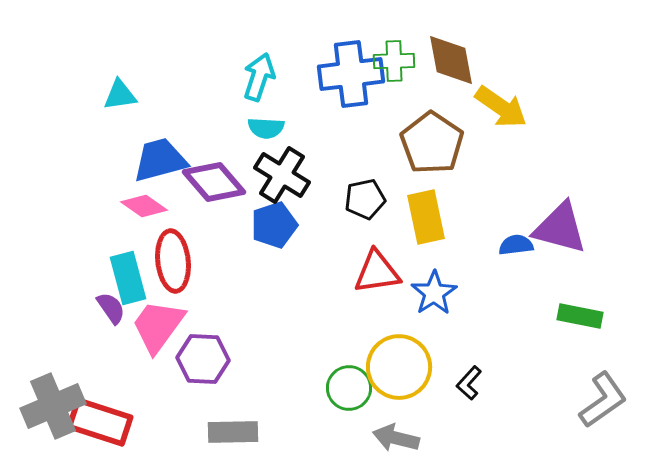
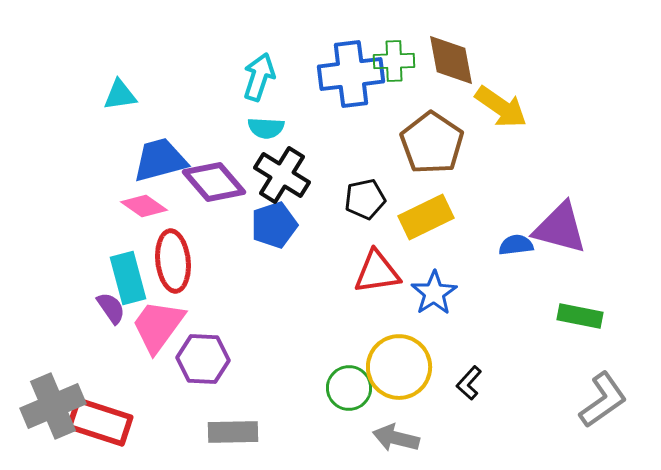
yellow rectangle: rotated 76 degrees clockwise
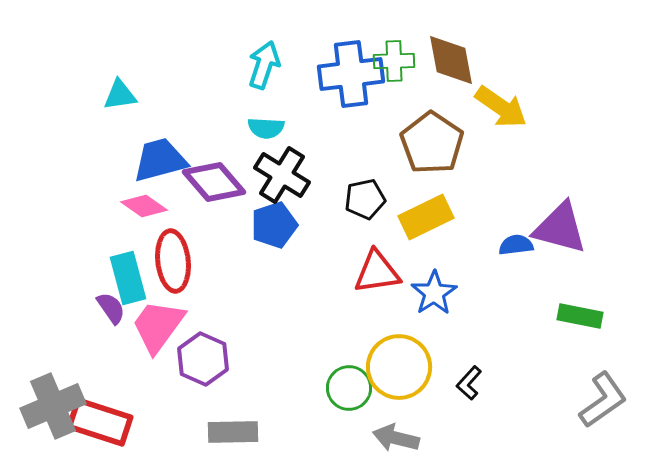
cyan arrow: moved 5 px right, 12 px up
purple hexagon: rotated 21 degrees clockwise
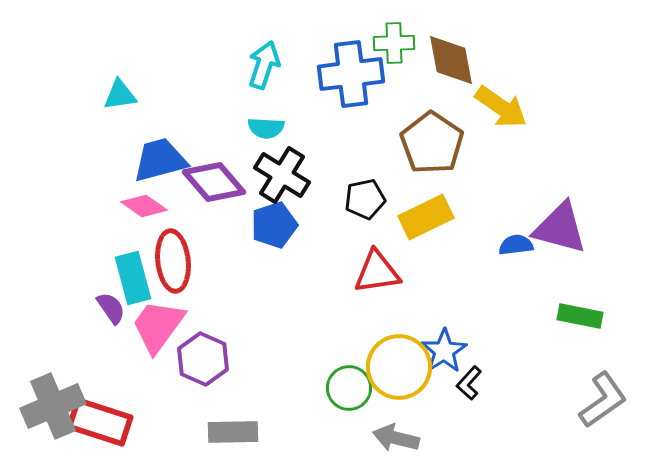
green cross: moved 18 px up
cyan rectangle: moved 5 px right
blue star: moved 10 px right, 58 px down
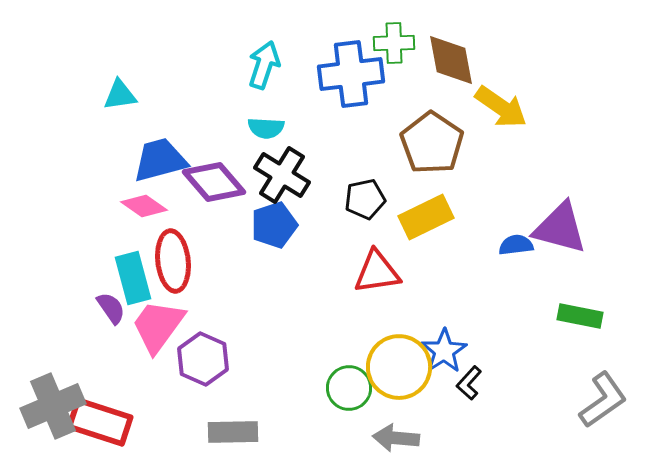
gray arrow: rotated 9 degrees counterclockwise
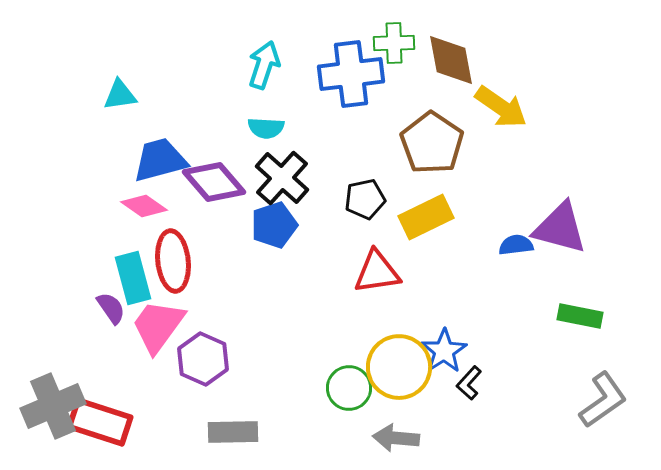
black cross: moved 3 px down; rotated 10 degrees clockwise
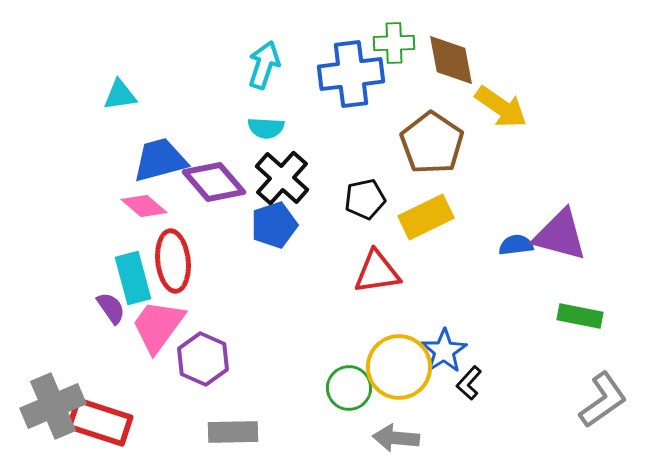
pink diamond: rotated 6 degrees clockwise
purple triangle: moved 7 px down
